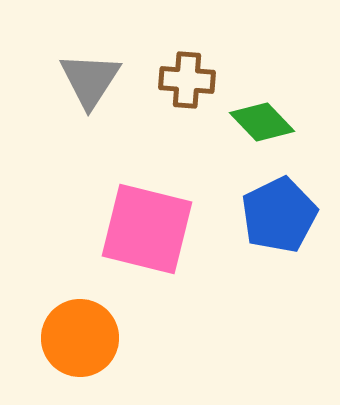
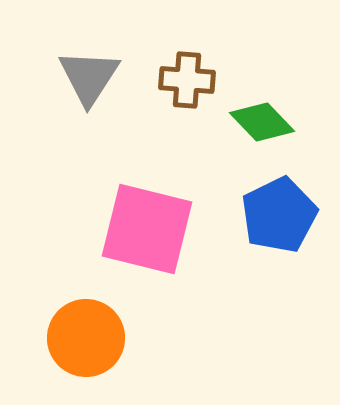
gray triangle: moved 1 px left, 3 px up
orange circle: moved 6 px right
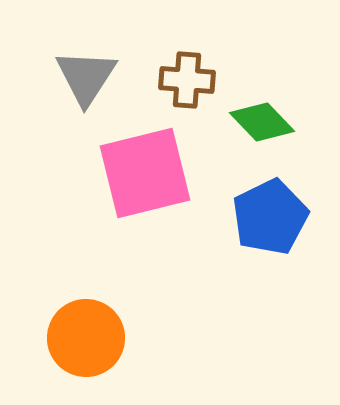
gray triangle: moved 3 px left
blue pentagon: moved 9 px left, 2 px down
pink square: moved 2 px left, 56 px up; rotated 28 degrees counterclockwise
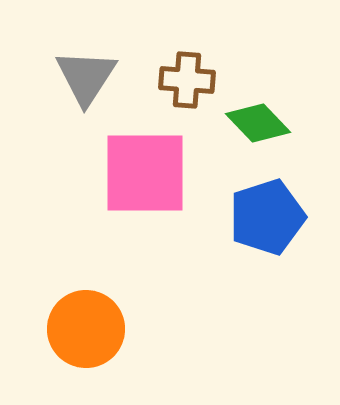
green diamond: moved 4 px left, 1 px down
pink square: rotated 14 degrees clockwise
blue pentagon: moved 3 px left; rotated 8 degrees clockwise
orange circle: moved 9 px up
